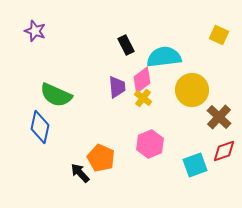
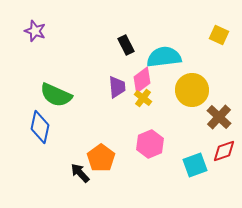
orange pentagon: rotated 12 degrees clockwise
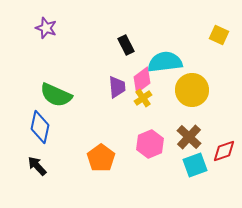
purple star: moved 11 px right, 3 px up
cyan semicircle: moved 1 px right, 5 px down
yellow cross: rotated 18 degrees clockwise
brown cross: moved 30 px left, 20 px down
black arrow: moved 43 px left, 7 px up
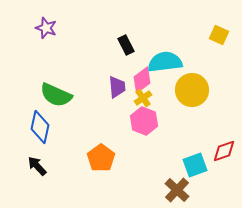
brown cross: moved 12 px left, 53 px down
pink hexagon: moved 6 px left, 23 px up; rotated 16 degrees counterclockwise
